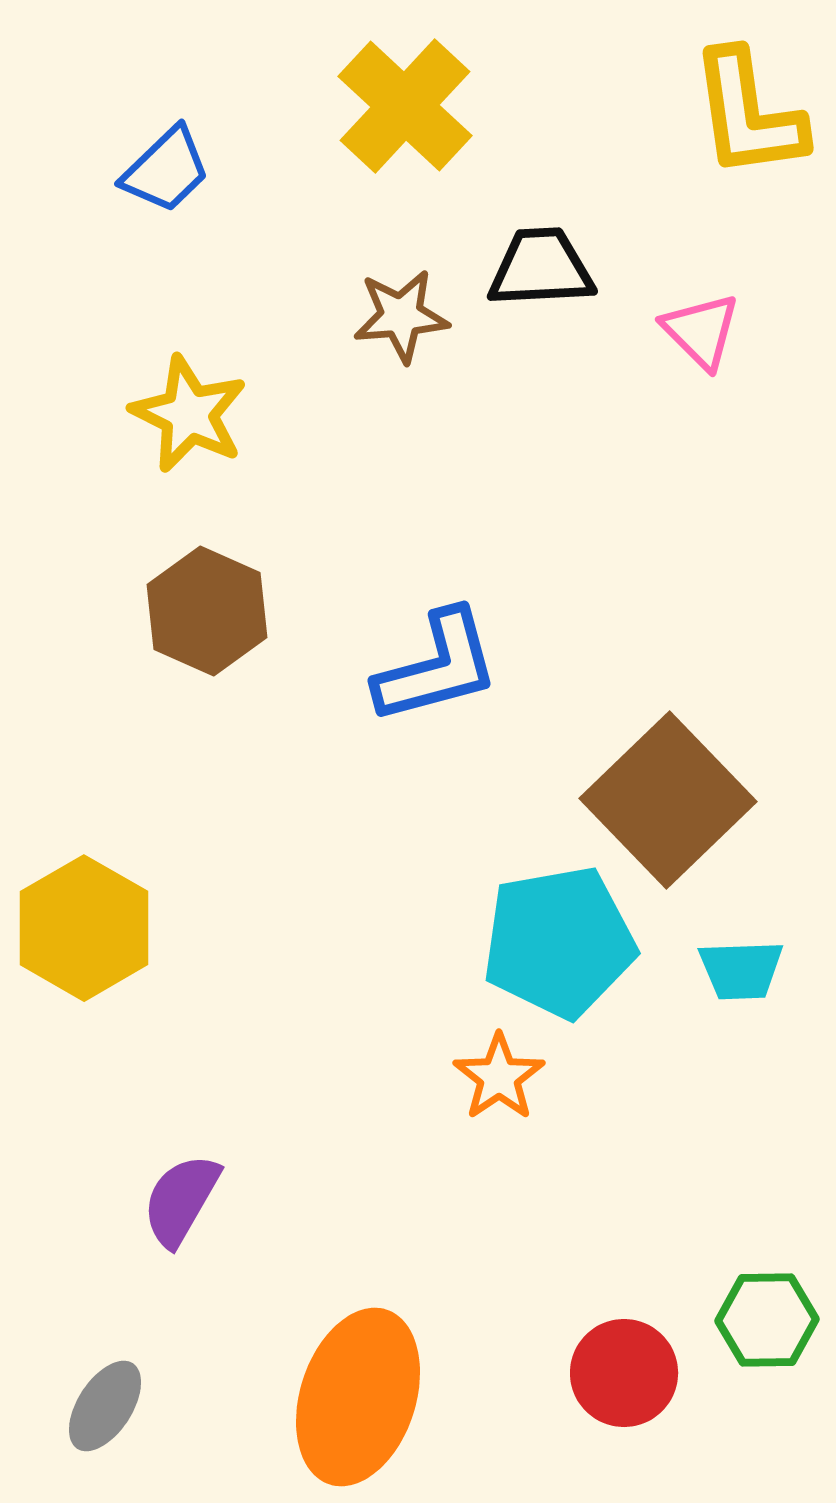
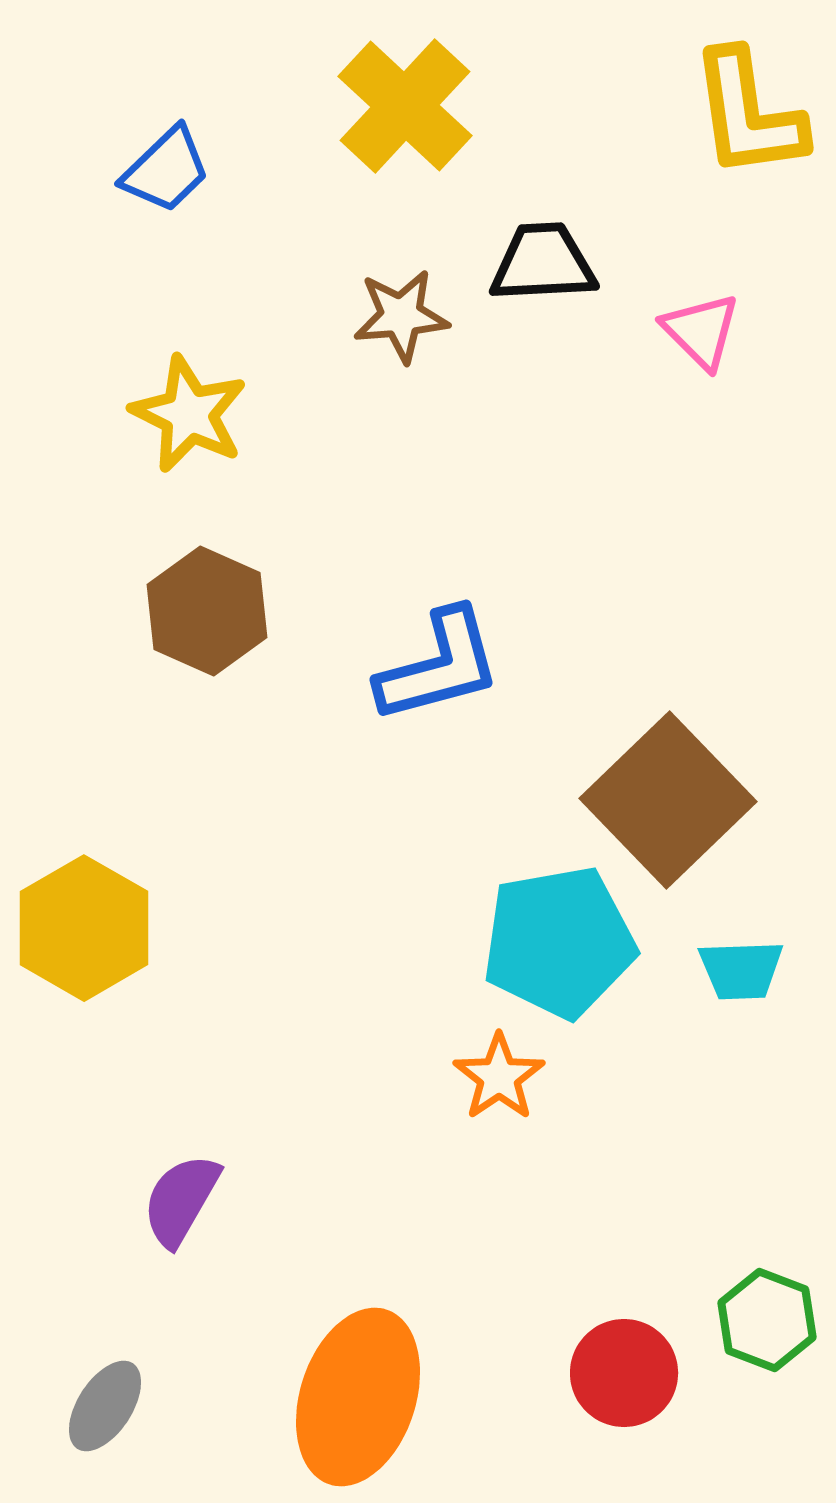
black trapezoid: moved 2 px right, 5 px up
blue L-shape: moved 2 px right, 1 px up
green hexagon: rotated 22 degrees clockwise
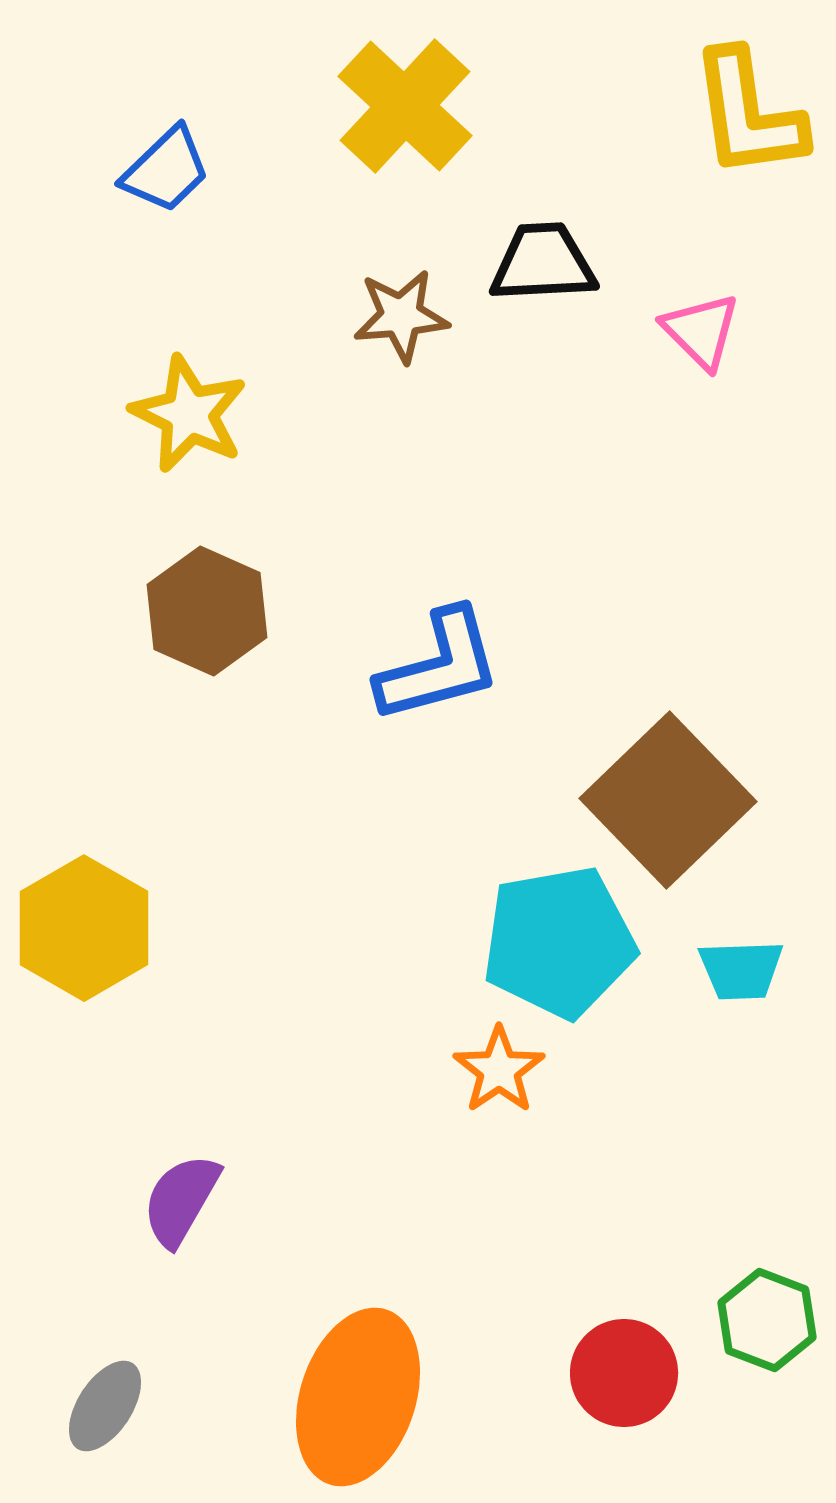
orange star: moved 7 px up
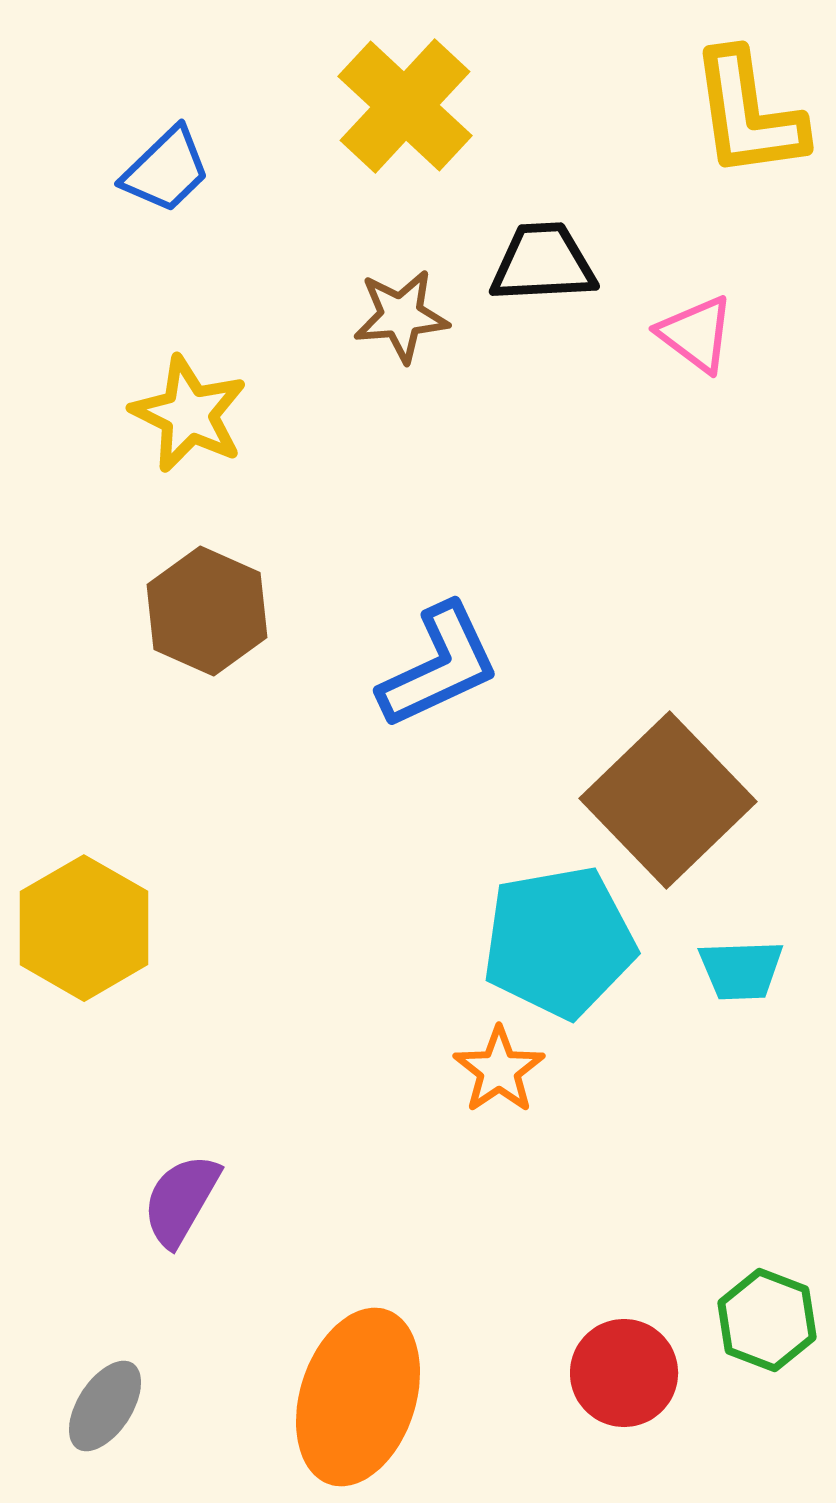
pink triangle: moved 5 px left, 3 px down; rotated 8 degrees counterclockwise
blue L-shape: rotated 10 degrees counterclockwise
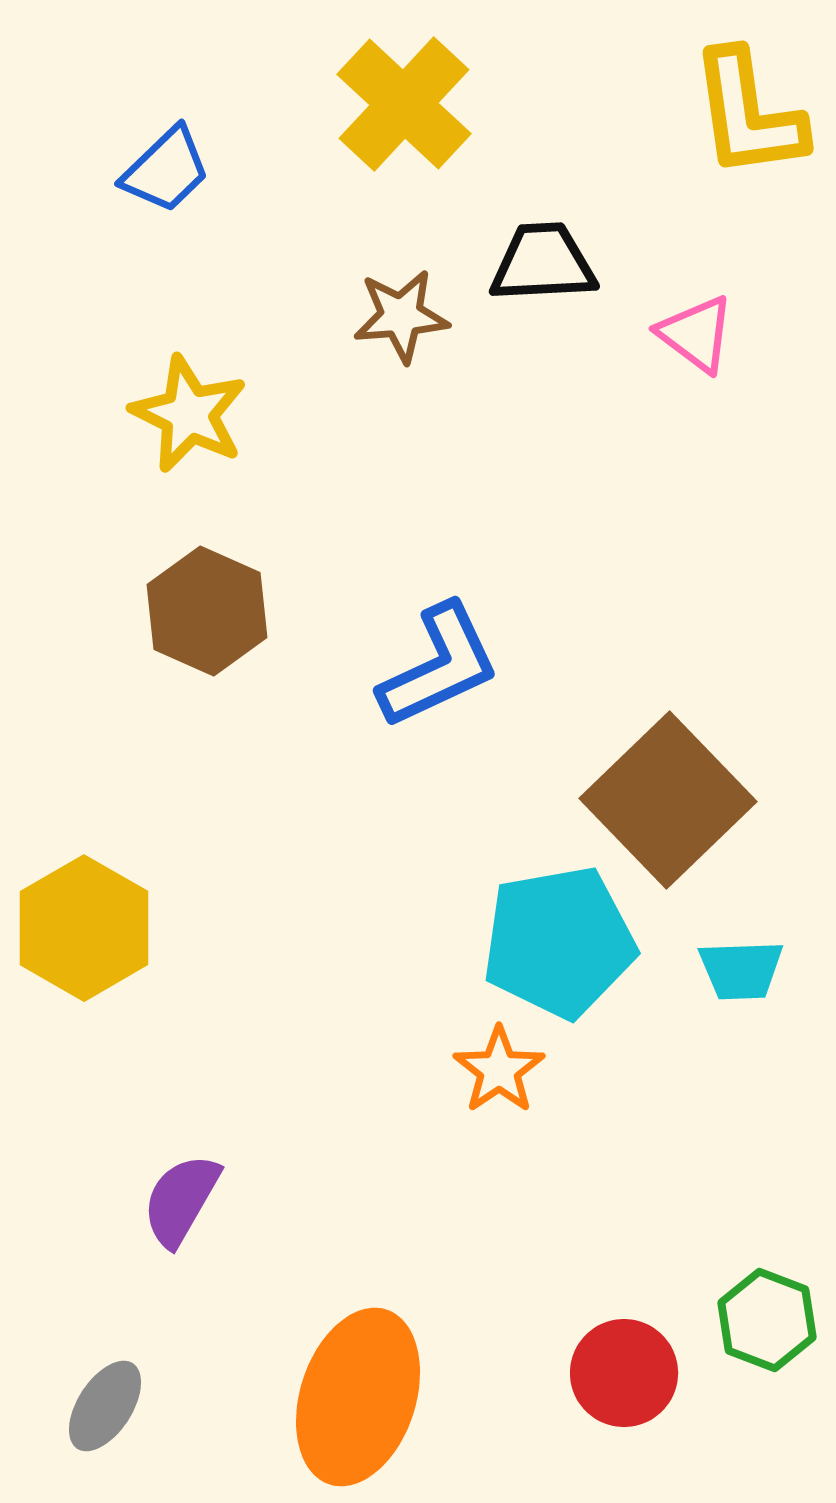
yellow cross: moved 1 px left, 2 px up
